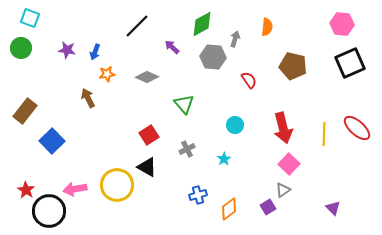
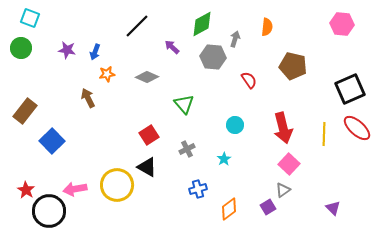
black square: moved 26 px down
blue cross: moved 6 px up
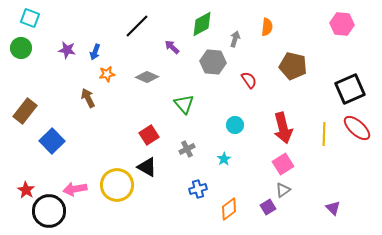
gray hexagon: moved 5 px down
pink square: moved 6 px left; rotated 15 degrees clockwise
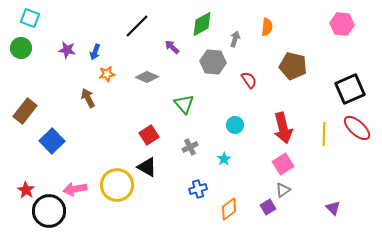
gray cross: moved 3 px right, 2 px up
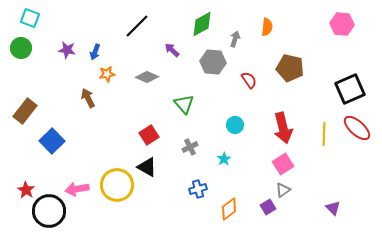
purple arrow: moved 3 px down
brown pentagon: moved 3 px left, 2 px down
pink arrow: moved 2 px right
